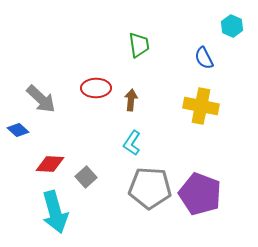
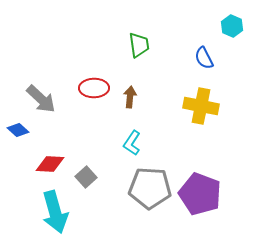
red ellipse: moved 2 px left
brown arrow: moved 1 px left, 3 px up
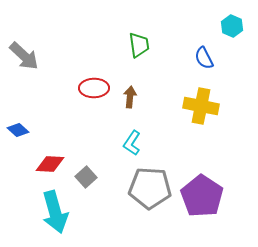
gray arrow: moved 17 px left, 43 px up
purple pentagon: moved 2 px right, 2 px down; rotated 12 degrees clockwise
